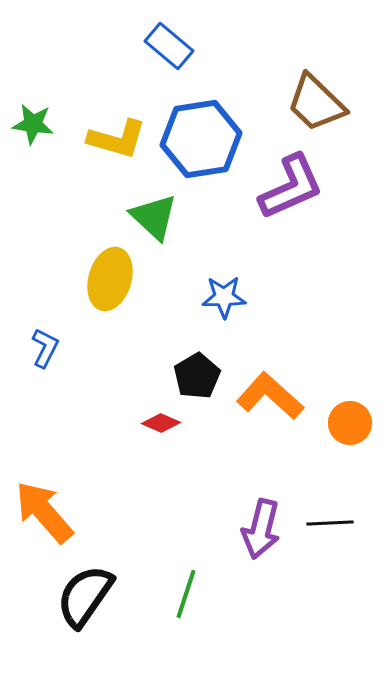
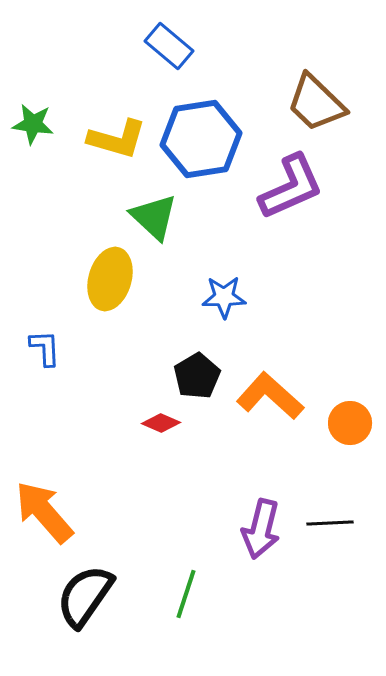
blue L-shape: rotated 30 degrees counterclockwise
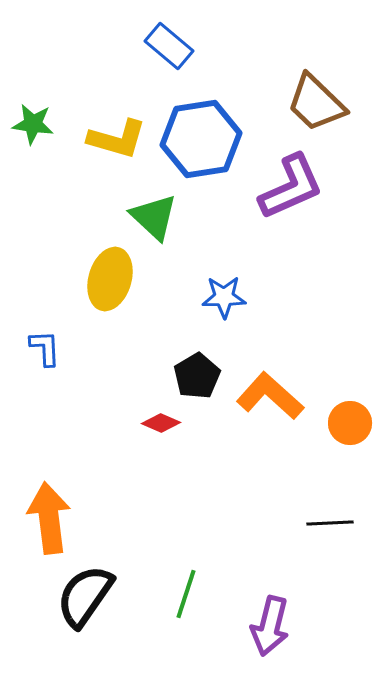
orange arrow: moved 5 px right, 6 px down; rotated 34 degrees clockwise
purple arrow: moved 9 px right, 97 px down
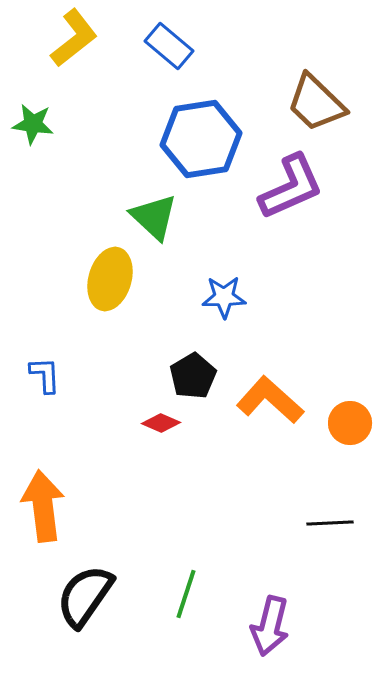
yellow L-shape: moved 43 px left, 101 px up; rotated 54 degrees counterclockwise
blue L-shape: moved 27 px down
black pentagon: moved 4 px left
orange L-shape: moved 4 px down
orange arrow: moved 6 px left, 12 px up
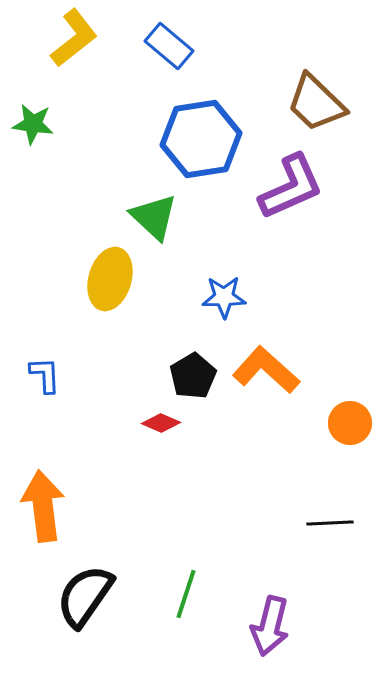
orange L-shape: moved 4 px left, 30 px up
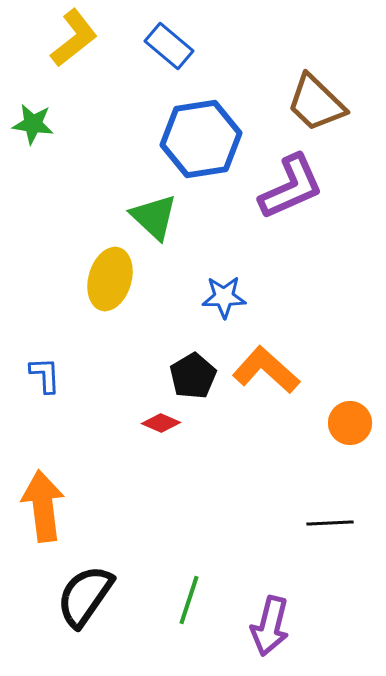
green line: moved 3 px right, 6 px down
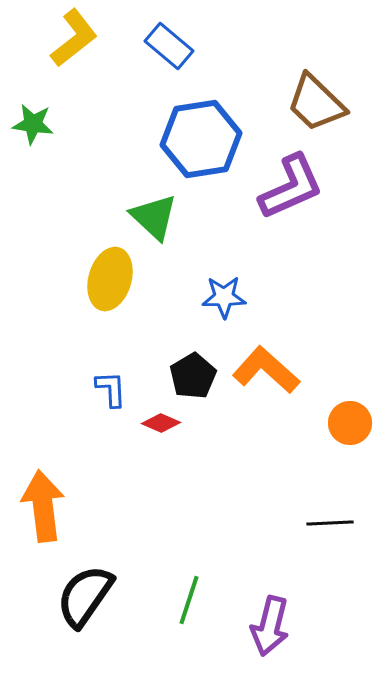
blue L-shape: moved 66 px right, 14 px down
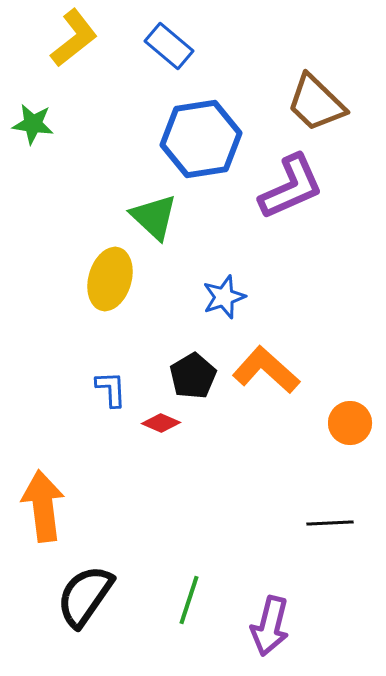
blue star: rotated 18 degrees counterclockwise
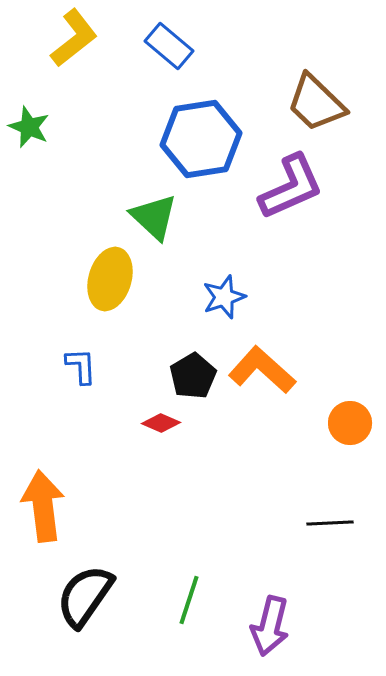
green star: moved 4 px left, 3 px down; rotated 15 degrees clockwise
orange L-shape: moved 4 px left
blue L-shape: moved 30 px left, 23 px up
